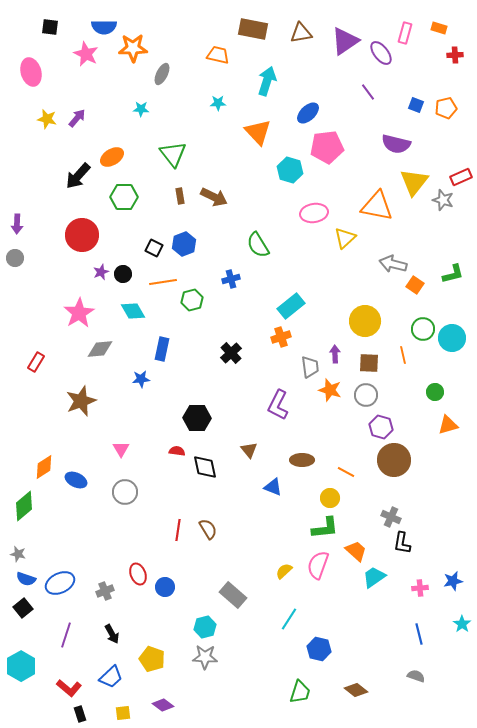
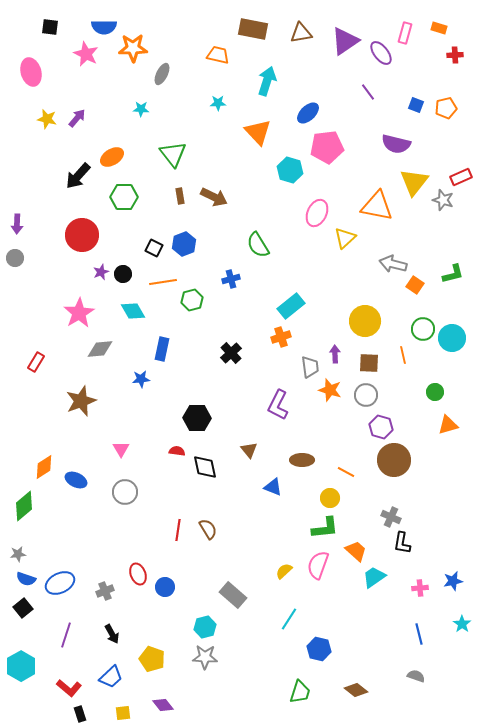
pink ellipse at (314, 213): moved 3 px right; rotated 56 degrees counterclockwise
gray star at (18, 554): rotated 21 degrees counterclockwise
purple diamond at (163, 705): rotated 15 degrees clockwise
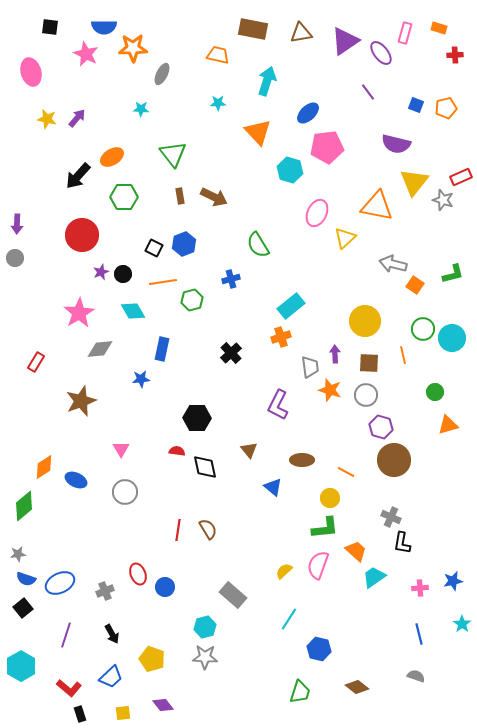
blue triangle at (273, 487): rotated 18 degrees clockwise
brown diamond at (356, 690): moved 1 px right, 3 px up
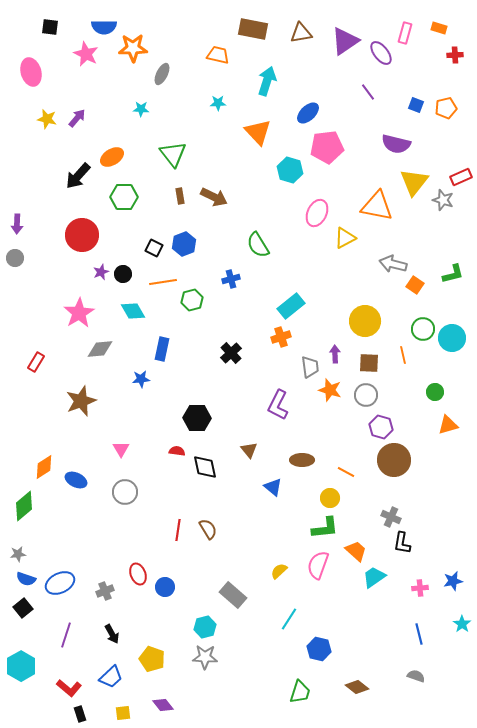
yellow triangle at (345, 238): rotated 15 degrees clockwise
yellow semicircle at (284, 571): moved 5 px left
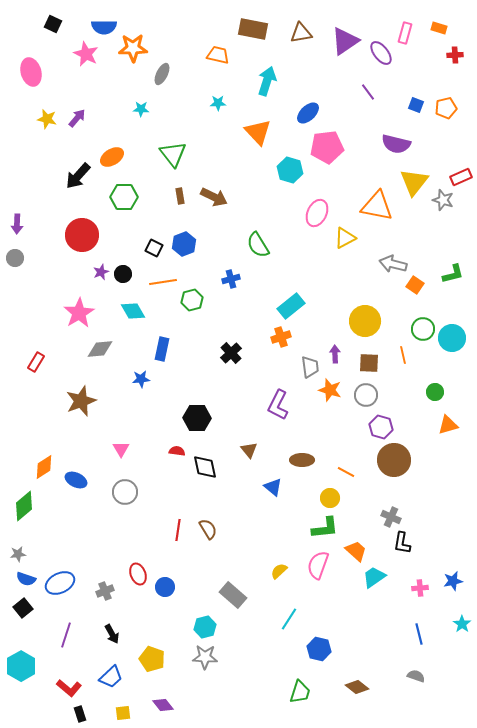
black square at (50, 27): moved 3 px right, 3 px up; rotated 18 degrees clockwise
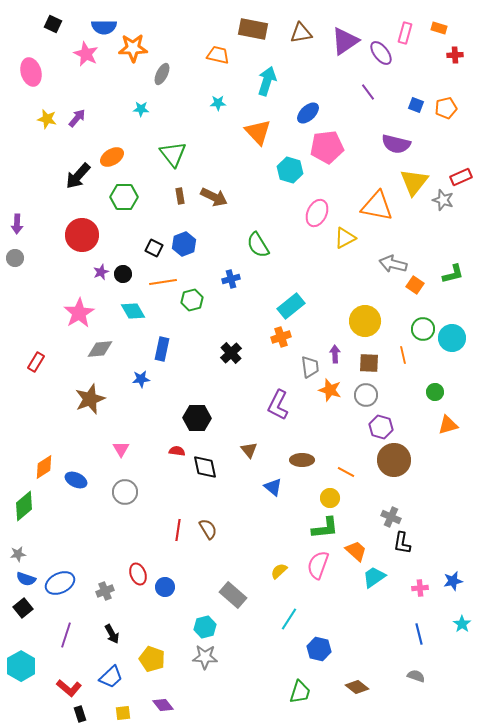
brown star at (81, 401): moved 9 px right, 2 px up
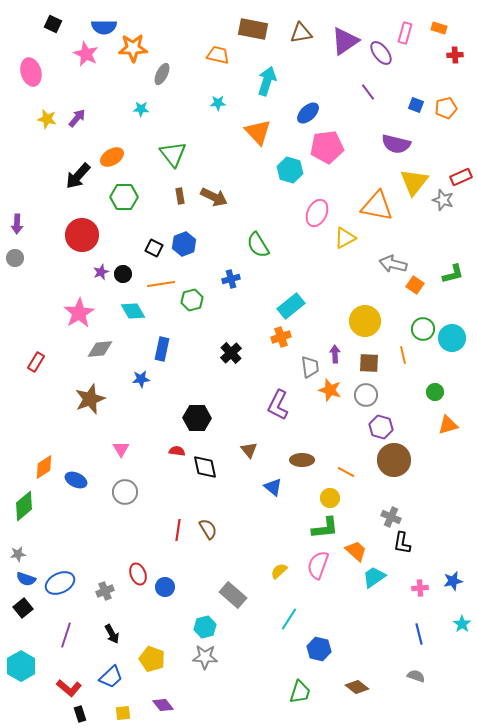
orange line at (163, 282): moved 2 px left, 2 px down
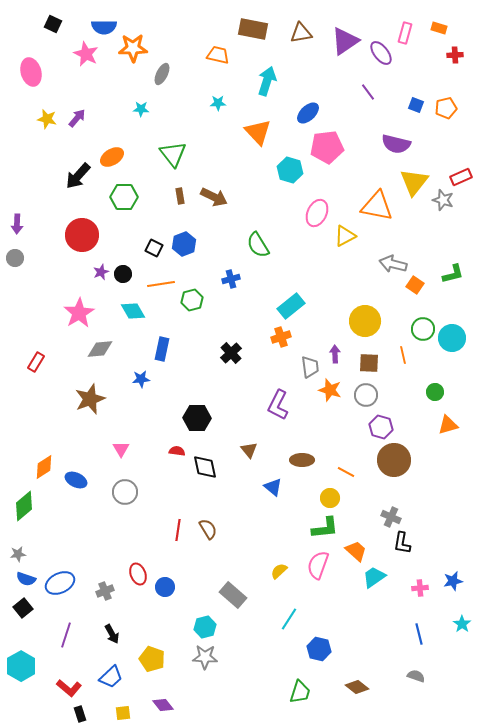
yellow triangle at (345, 238): moved 2 px up
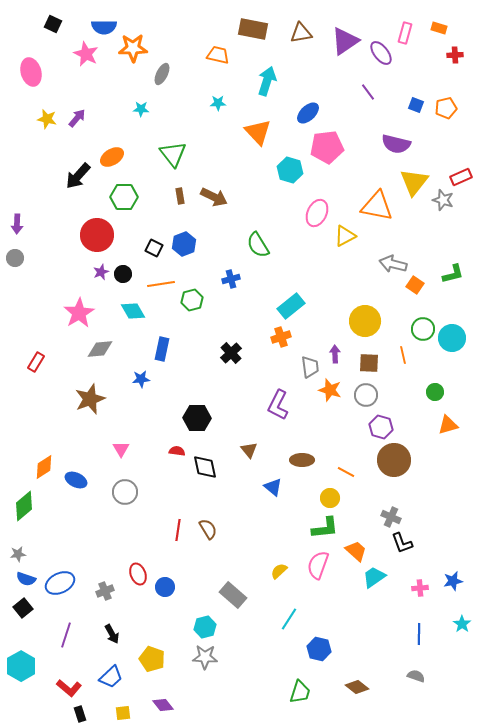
red circle at (82, 235): moved 15 px right
black L-shape at (402, 543): rotated 30 degrees counterclockwise
blue line at (419, 634): rotated 15 degrees clockwise
